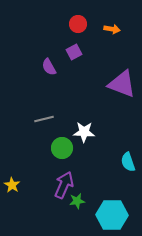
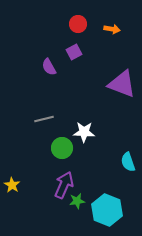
cyan hexagon: moved 5 px left, 5 px up; rotated 20 degrees clockwise
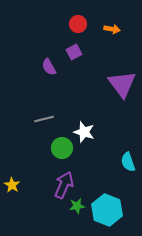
purple triangle: rotated 32 degrees clockwise
white star: rotated 15 degrees clockwise
green star: moved 5 px down
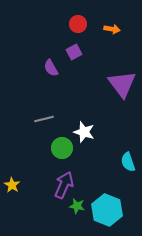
purple semicircle: moved 2 px right, 1 px down
green star: rotated 21 degrees clockwise
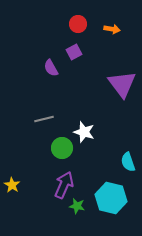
cyan hexagon: moved 4 px right, 12 px up; rotated 8 degrees counterclockwise
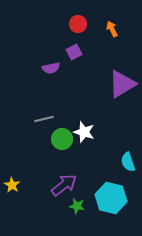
orange arrow: rotated 126 degrees counterclockwise
purple semicircle: rotated 72 degrees counterclockwise
purple triangle: rotated 36 degrees clockwise
green circle: moved 9 px up
purple arrow: rotated 28 degrees clockwise
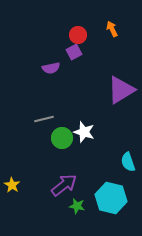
red circle: moved 11 px down
purple triangle: moved 1 px left, 6 px down
green circle: moved 1 px up
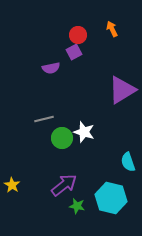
purple triangle: moved 1 px right
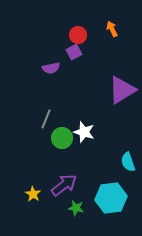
gray line: moved 2 px right; rotated 54 degrees counterclockwise
yellow star: moved 21 px right, 9 px down
cyan hexagon: rotated 20 degrees counterclockwise
green star: moved 1 px left, 2 px down
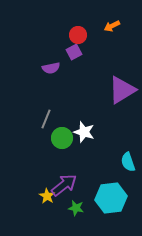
orange arrow: moved 3 px up; rotated 91 degrees counterclockwise
yellow star: moved 14 px right, 2 px down
